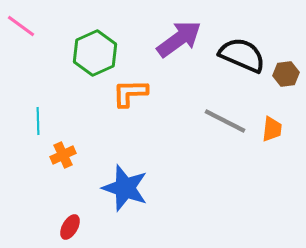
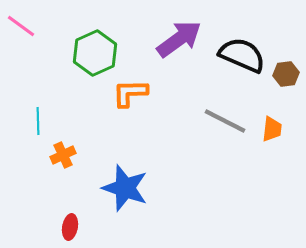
red ellipse: rotated 20 degrees counterclockwise
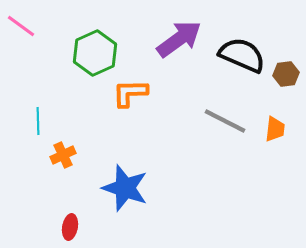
orange trapezoid: moved 3 px right
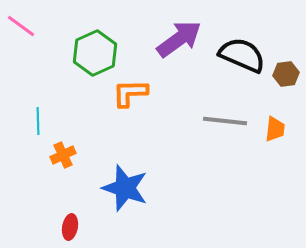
gray line: rotated 21 degrees counterclockwise
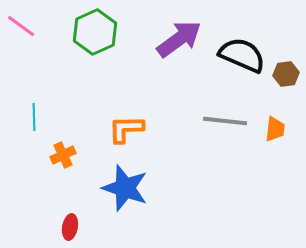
green hexagon: moved 21 px up
orange L-shape: moved 4 px left, 36 px down
cyan line: moved 4 px left, 4 px up
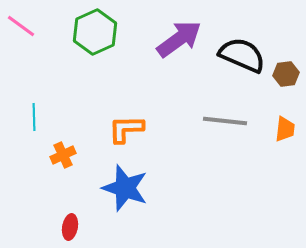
orange trapezoid: moved 10 px right
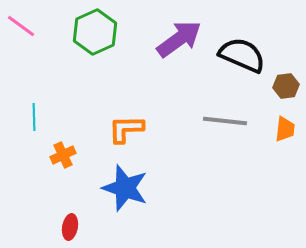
brown hexagon: moved 12 px down
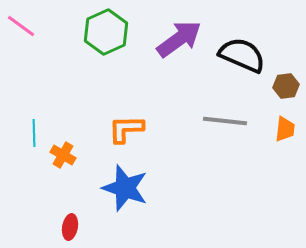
green hexagon: moved 11 px right
cyan line: moved 16 px down
orange cross: rotated 35 degrees counterclockwise
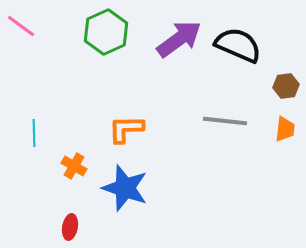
black semicircle: moved 4 px left, 10 px up
orange cross: moved 11 px right, 11 px down
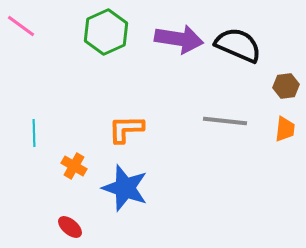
purple arrow: rotated 45 degrees clockwise
red ellipse: rotated 60 degrees counterclockwise
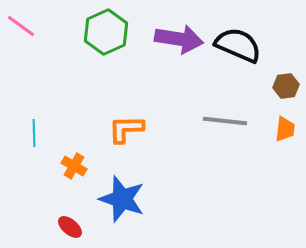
blue star: moved 3 px left, 11 px down
